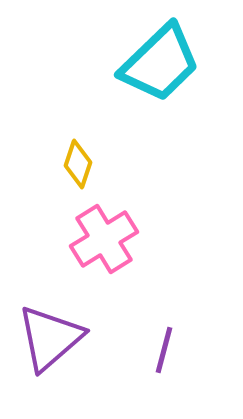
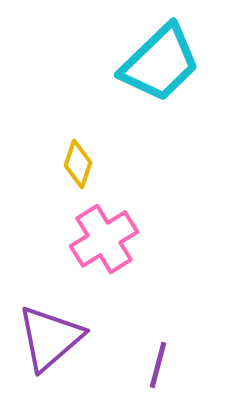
purple line: moved 6 px left, 15 px down
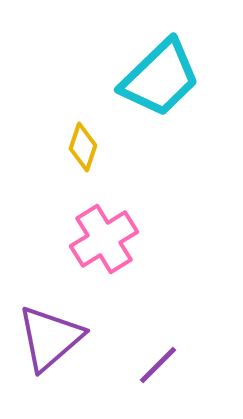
cyan trapezoid: moved 15 px down
yellow diamond: moved 5 px right, 17 px up
purple line: rotated 30 degrees clockwise
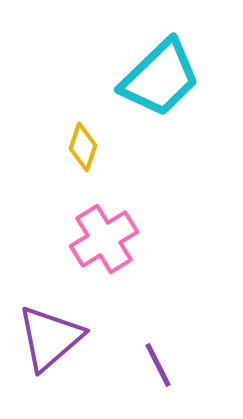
purple line: rotated 72 degrees counterclockwise
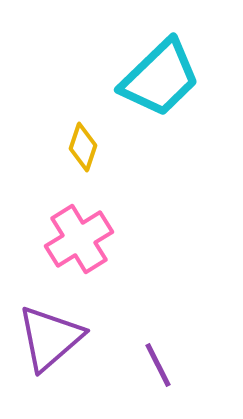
pink cross: moved 25 px left
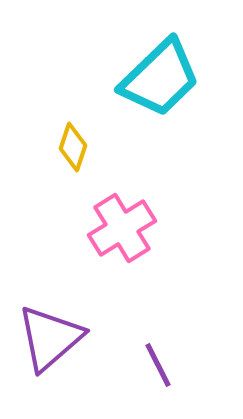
yellow diamond: moved 10 px left
pink cross: moved 43 px right, 11 px up
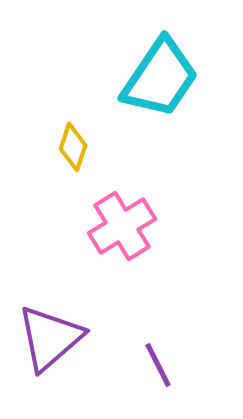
cyan trapezoid: rotated 12 degrees counterclockwise
pink cross: moved 2 px up
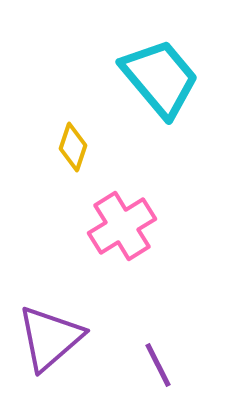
cyan trapezoid: rotated 74 degrees counterclockwise
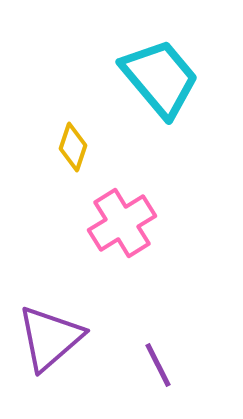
pink cross: moved 3 px up
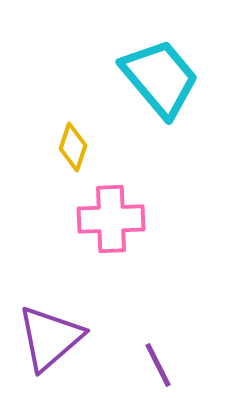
pink cross: moved 11 px left, 4 px up; rotated 30 degrees clockwise
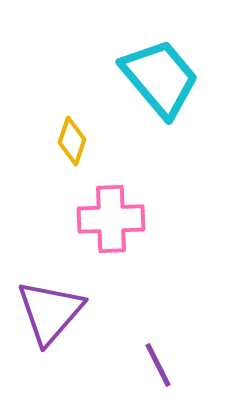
yellow diamond: moved 1 px left, 6 px up
purple triangle: moved 26 px up; rotated 8 degrees counterclockwise
